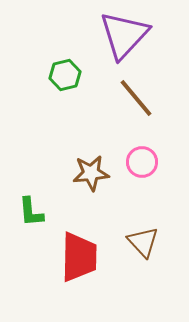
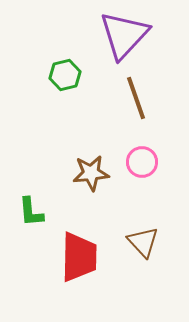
brown line: rotated 21 degrees clockwise
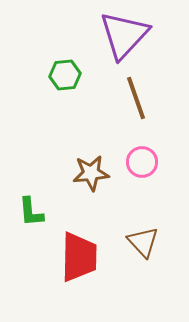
green hexagon: rotated 8 degrees clockwise
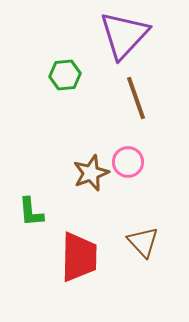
pink circle: moved 14 px left
brown star: rotated 15 degrees counterclockwise
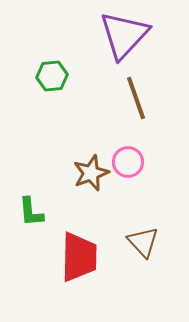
green hexagon: moved 13 px left, 1 px down
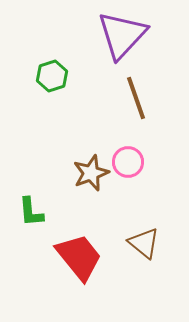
purple triangle: moved 2 px left
green hexagon: rotated 12 degrees counterclockwise
brown triangle: moved 1 px right, 1 px down; rotated 8 degrees counterclockwise
red trapezoid: rotated 40 degrees counterclockwise
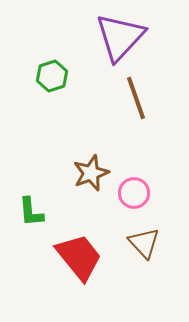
purple triangle: moved 2 px left, 2 px down
pink circle: moved 6 px right, 31 px down
brown triangle: rotated 8 degrees clockwise
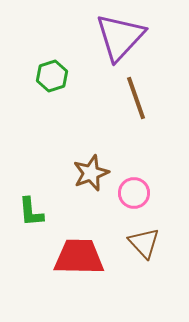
red trapezoid: rotated 50 degrees counterclockwise
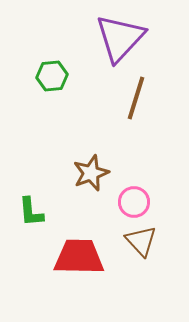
purple triangle: moved 1 px down
green hexagon: rotated 12 degrees clockwise
brown line: rotated 36 degrees clockwise
pink circle: moved 9 px down
brown triangle: moved 3 px left, 2 px up
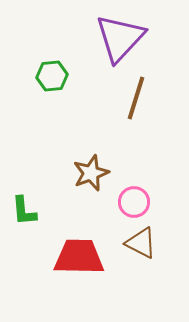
green L-shape: moved 7 px left, 1 px up
brown triangle: moved 2 px down; rotated 20 degrees counterclockwise
